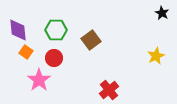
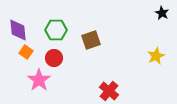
brown square: rotated 18 degrees clockwise
red cross: moved 1 px down; rotated 12 degrees counterclockwise
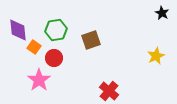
green hexagon: rotated 10 degrees counterclockwise
orange square: moved 8 px right, 5 px up
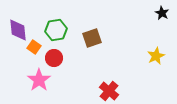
brown square: moved 1 px right, 2 px up
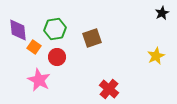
black star: rotated 16 degrees clockwise
green hexagon: moved 1 px left, 1 px up
red circle: moved 3 px right, 1 px up
pink star: rotated 10 degrees counterclockwise
red cross: moved 2 px up
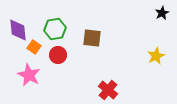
brown square: rotated 24 degrees clockwise
red circle: moved 1 px right, 2 px up
pink star: moved 10 px left, 5 px up
red cross: moved 1 px left, 1 px down
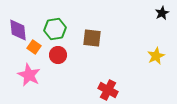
red cross: rotated 12 degrees counterclockwise
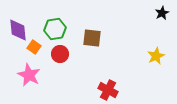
red circle: moved 2 px right, 1 px up
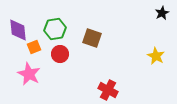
brown square: rotated 12 degrees clockwise
orange square: rotated 32 degrees clockwise
yellow star: rotated 18 degrees counterclockwise
pink star: moved 1 px up
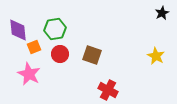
brown square: moved 17 px down
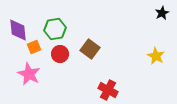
brown square: moved 2 px left, 6 px up; rotated 18 degrees clockwise
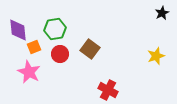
yellow star: rotated 24 degrees clockwise
pink star: moved 2 px up
